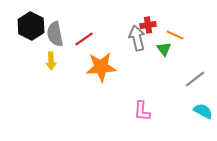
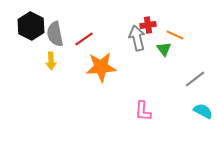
pink L-shape: moved 1 px right
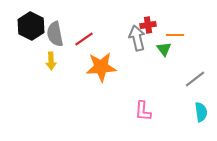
orange line: rotated 24 degrees counterclockwise
cyan semicircle: moved 2 px left, 1 px down; rotated 54 degrees clockwise
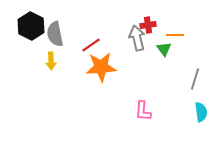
red line: moved 7 px right, 6 px down
gray line: rotated 35 degrees counterclockwise
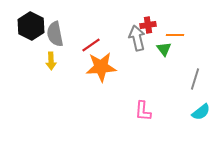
cyan semicircle: rotated 60 degrees clockwise
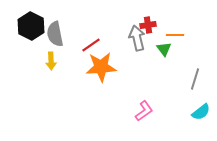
pink L-shape: moved 1 px right; rotated 130 degrees counterclockwise
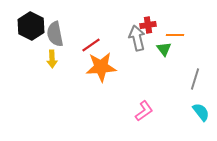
yellow arrow: moved 1 px right, 2 px up
cyan semicircle: rotated 90 degrees counterclockwise
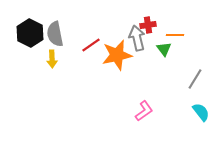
black hexagon: moved 1 px left, 7 px down
orange star: moved 16 px right, 12 px up; rotated 8 degrees counterclockwise
gray line: rotated 15 degrees clockwise
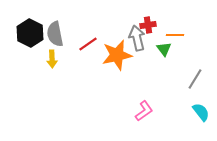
red line: moved 3 px left, 1 px up
